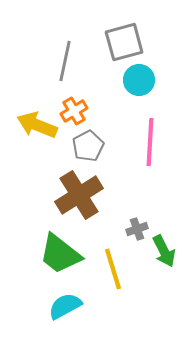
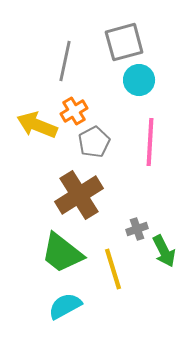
gray pentagon: moved 6 px right, 4 px up
green trapezoid: moved 2 px right, 1 px up
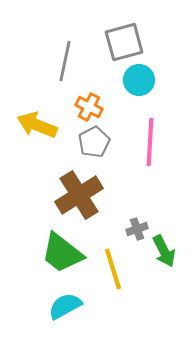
orange cross: moved 15 px right, 4 px up; rotated 32 degrees counterclockwise
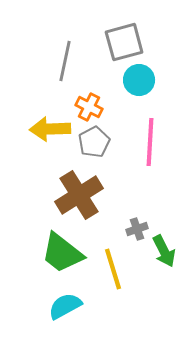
yellow arrow: moved 13 px right, 4 px down; rotated 24 degrees counterclockwise
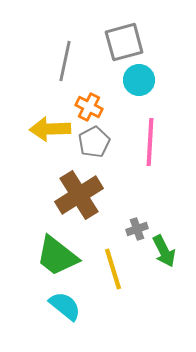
green trapezoid: moved 5 px left, 3 px down
cyan semicircle: rotated 68 degrees clockwise
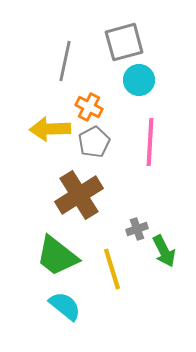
yellow line: moved 1 px left
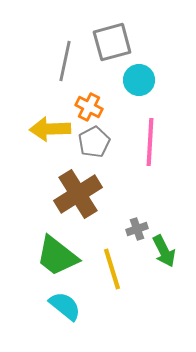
gray square: moved 12 px left
brown cross: moved 1 px left, 1 px up
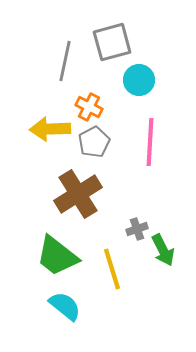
green arrow: moved 1 px left, 1 px up
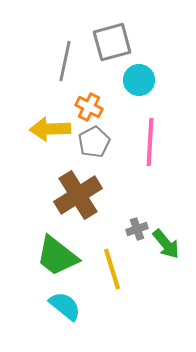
brown cross: moved 1 px down
green arrow: moved 3 px right, 6 px up; rotated 12 degrees counterclockwise
